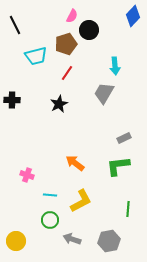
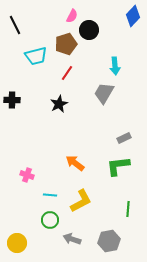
yellow circle: moved 1 px right, 2 px down
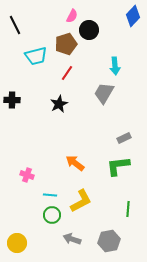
green circle: moved 2 px right, 5 px up
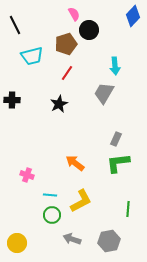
pink semicircle: moved 2 px right, 2 px up; rotated 56 degrees counterclockwise
cyan trapezoid: moved 4 px left
gray rectangle: moved 8 px left, 1 px down; rotated 40 degrees counterclockwise
green L-shape: moved 3 px up
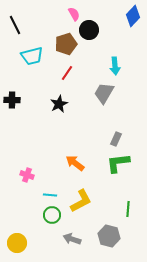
gray hexagon: moved 5 px up; rotated 25 degrees clockwise
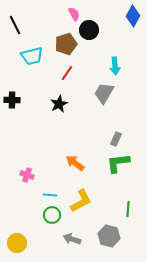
blue diamond: rotated 15 degrees counterclockwise
